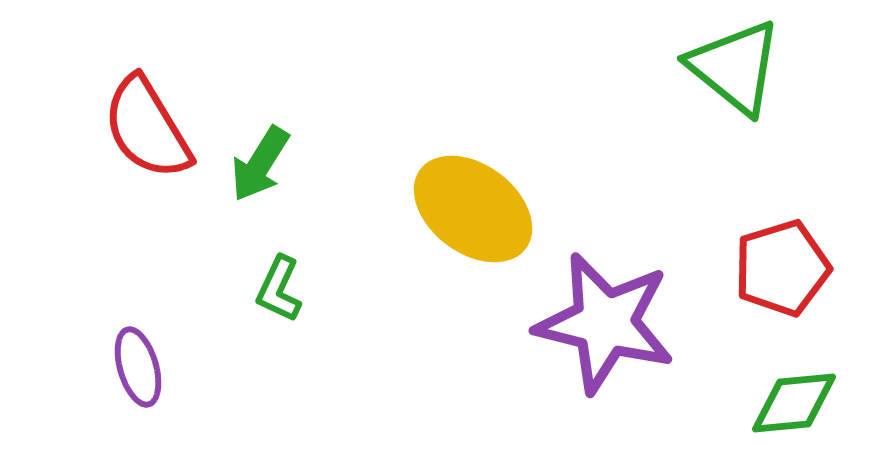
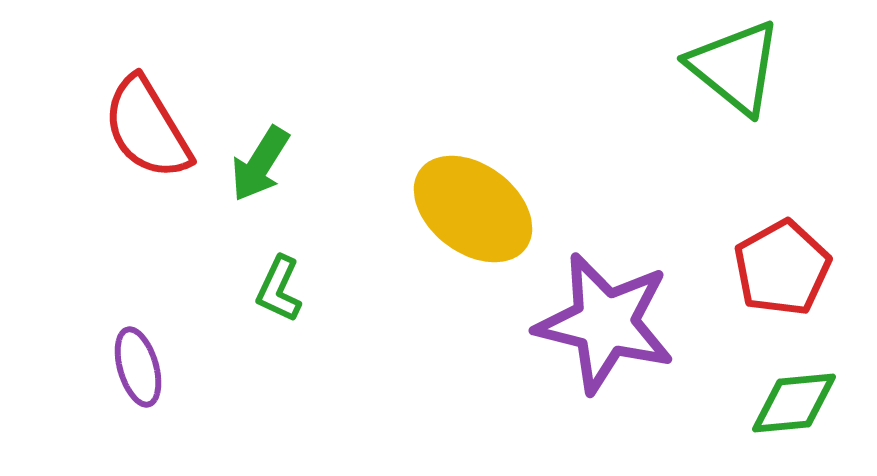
red pentagon: rotated 12 degrees counterclockwise
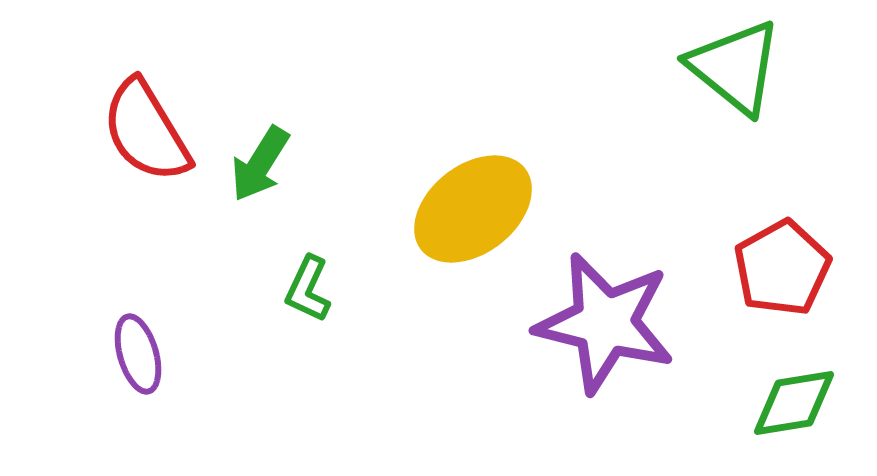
red semicircle: moved 1 px left, 3 px down
yellow ellipse: rotated 75 degrees counterclockwise
green L-shape: moved 29 px right
purple ellipse: moved 13 px up
green diamond: rotated 4 degrees counterclockwise
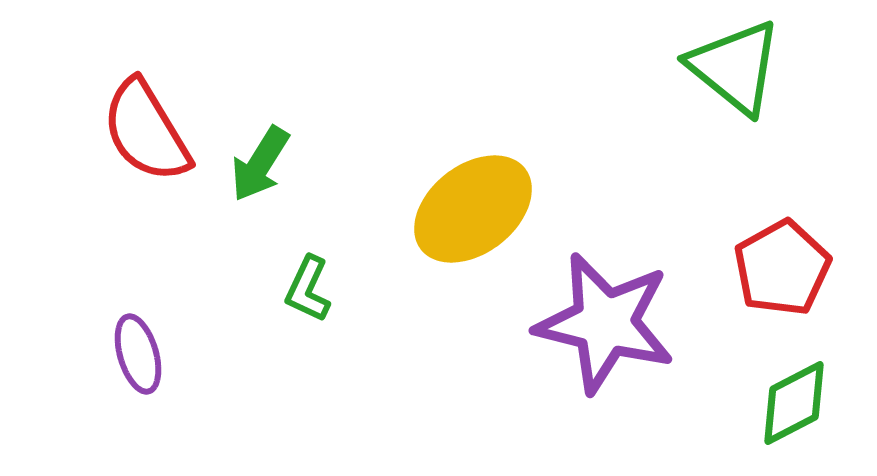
green diamond: rotated 18 degrees counterclockwise
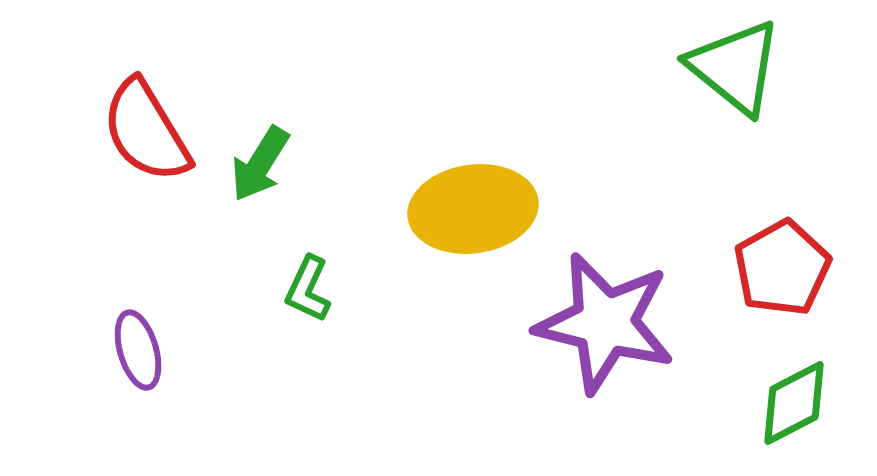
yellow ellipse: rotated 30 degrees clockwise
purple ellipse: moved 4 px up
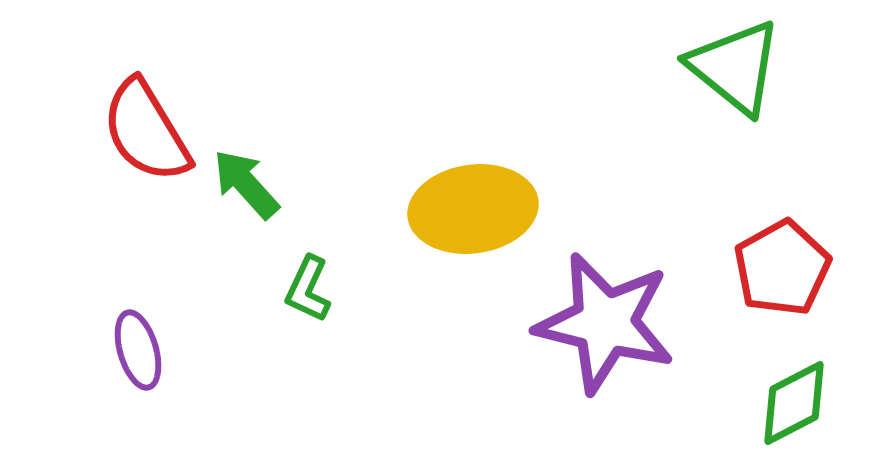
green arrow: moved 14 px left, 20 px down; rotated 106 degrees clockwise
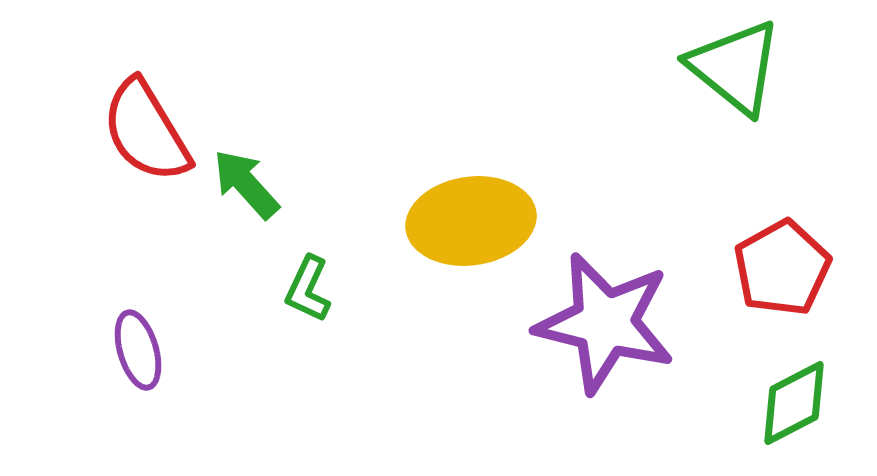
yellow ellipse: moved 2 px left, 12 px down
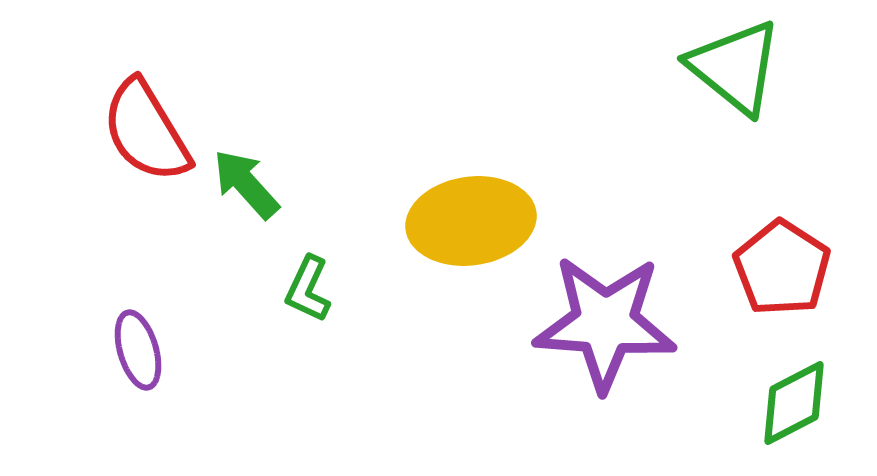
red pentagon: rotated 10 degrees counterclockwise
purple star: rotated 10 degrees counterclockwise
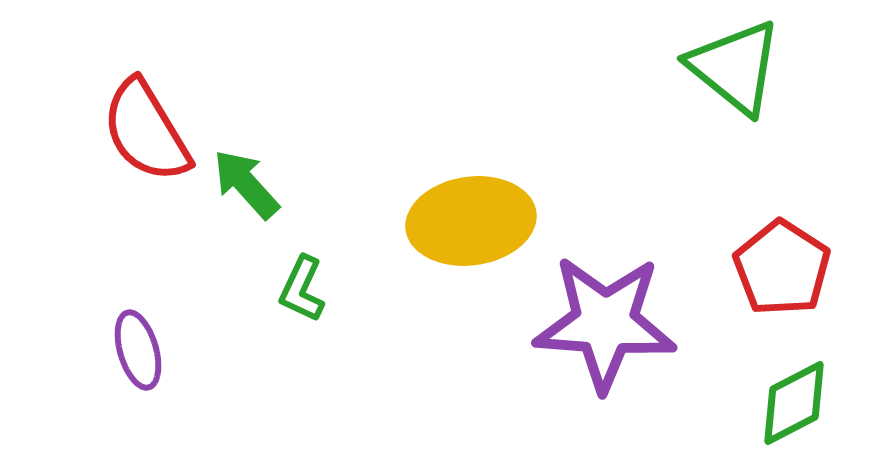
green L-shape: moved 6 px left
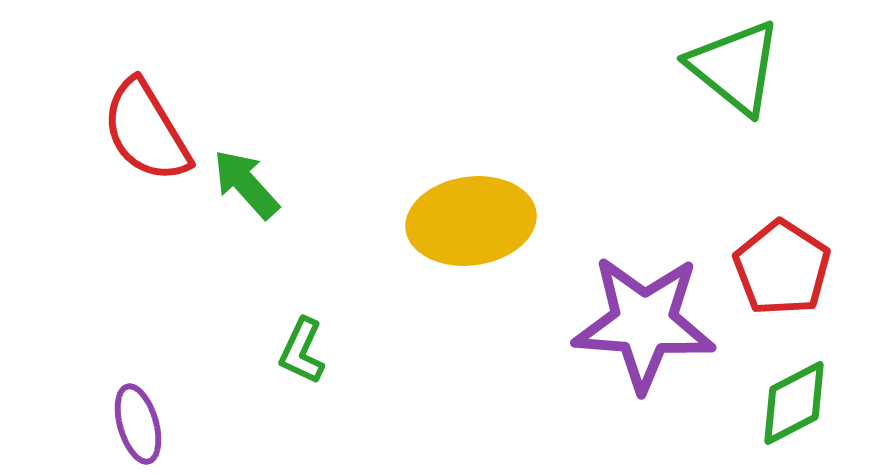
green L-shape: moved 62 px down
purple star: moved 39 px right
purple ellipse: moved 74 px down
